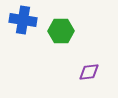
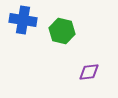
green hexagon: moved 1 px right; rotated 15 degrees clockwise
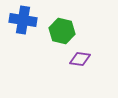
purple diamond: moved 9 px left, 13 px up; rotated 15 degrees clockwise
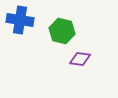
blue cross: moved 3 px left
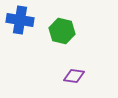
purple diamond: moved 6 px left, 17 px down
